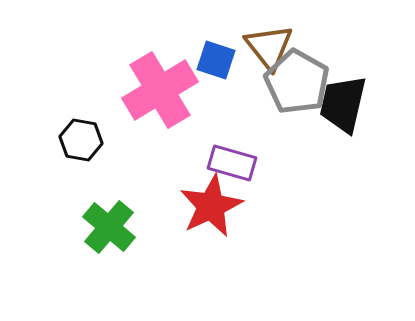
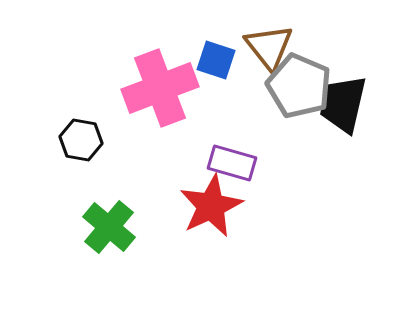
gray pentagon: moved 2 px right, 4 px down; rotated 6 degrees counterclockwise
pink cross: moved 2 px up; rotated 10 degrees clockwise
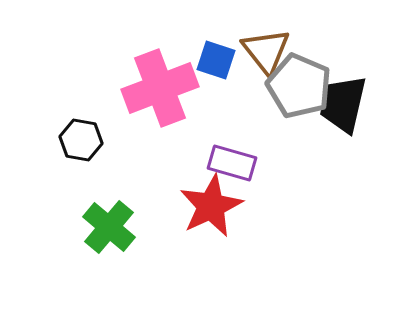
brown triangle: moved 3 px left, 4 px down
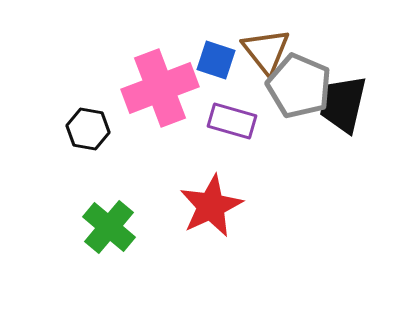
black hexagon: moved 7 px right, 11 px up
purple rectangle: moved 42 px up
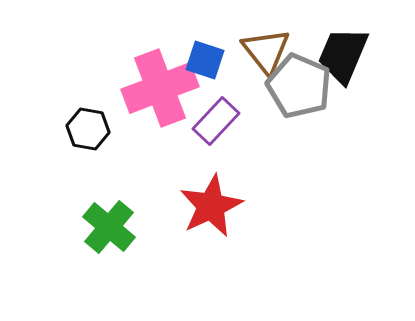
blue square: moved 11 px left
black trapezoid: moved 49 px up; rotated 10 degrees clockwise
purple rectangle: moved 16 px left; rotated 63 degrees counterclockwise
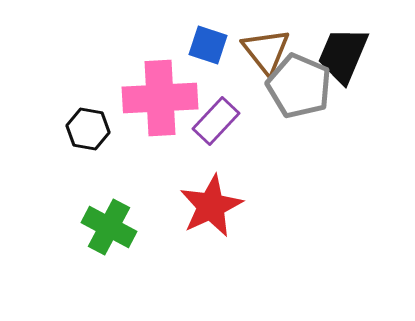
blue square: moved 3 px right, 15 px up
pink cross: moved 10 px down; rotated 18 degrees clockwise
green cross: rotated 12 degrees counterclockwise
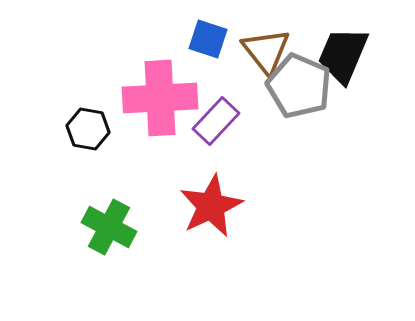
blue square: moved 6 px up
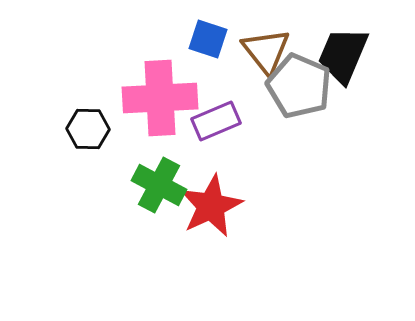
purple rectangle: rotated 24 degrees clockwise
black hexagon: rotated 9 degrees counterclockwise
green cross: moved 50 px right, 42 px up
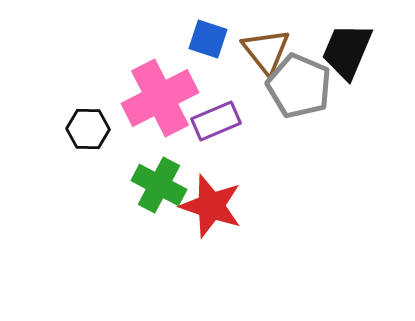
black trapezoid: moved 4 px right, 4 px up
pink cross: rotated 24 degrees counterclockwise
red star: rotated 28 degrees counterclockwise
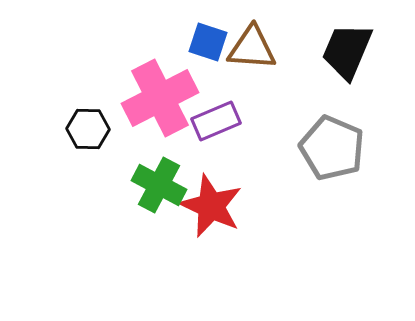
blue square: moved 3 px down
brown triangle: moved 14 px left, 3 px up; rotated 48 degrees counterclockwise
gray pentagon: moved 33 px right, 62 px down
red star: rotated 6 degrees clockwise
